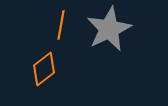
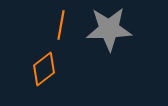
gray star: rotated 24 degrees clockwise
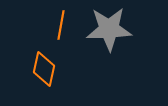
orange diamond: rotated 40 degrees counterclockwise
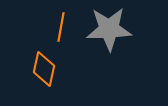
orange line: moved 2 px down
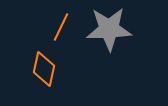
orange line: rotated 16 degrees clockwise
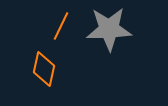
orange line: moved 1 px up
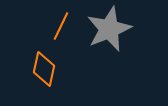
gray star: rotated 21 degrees counterclockwise
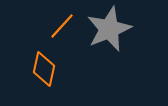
orange line: moved 1 px right; rotated 16 degrees clockwise
